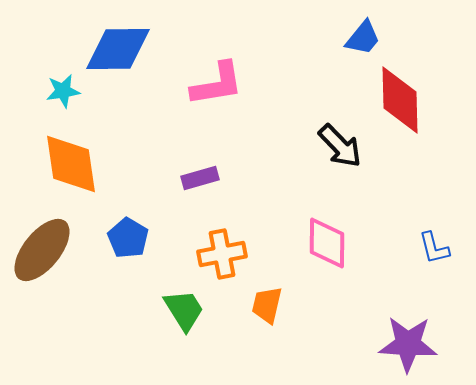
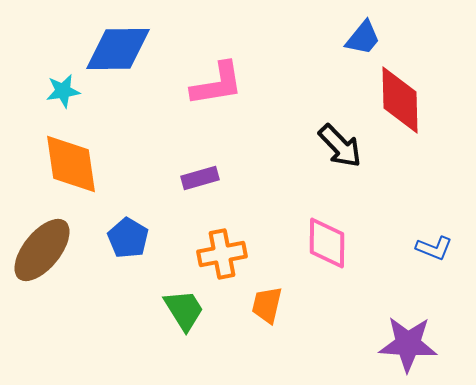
blue L-shape: rotated 54 degrees counterclockwise
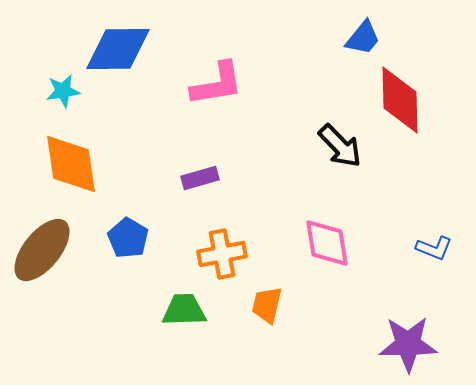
pink diamond: rotated 10 degrees counterclockwise
green trapezoid: rotated 60 degrees counterclockwise
purple star: rotated 4 degrees counterclockwise
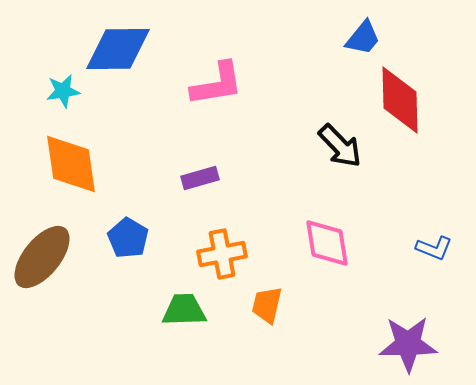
brown ellipse: moved 7 px down
